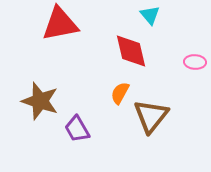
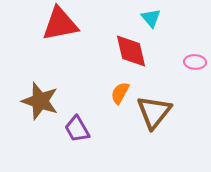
cyan triangle: moved 1 px right, 3 px down
brown triangle: moved 3 px right, 4 px up
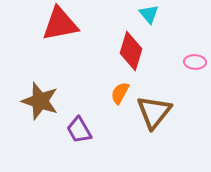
cyan triangle: moved 2 px left, 4 px up
red diamond: rotated 30 degrees clockwise
purple trapezoid: moved 2 px right, 1 px down
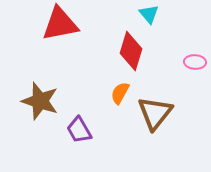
brown triangle: moved 1 px right, 1 px down
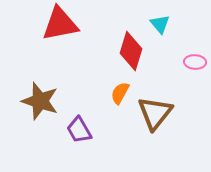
cyan triangle: moved 11 px right, 10 px down
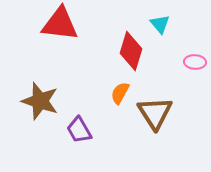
red triangle: rotated 18 degrees clockwise
brown triangle: rotated 12 degrees counterclockwise
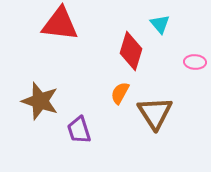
purple trapezoid: rotated 12 degrees clockwise
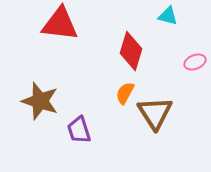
cyan triangle: moved 8 px right, 8 px up; rotated 35 degrees counterclockwise
pink ellipse: rotated 25 degrees counterclockwise
orange semicircle: moved 5 px right
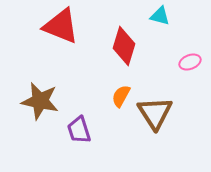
cyan triangle: moved 8 px left
red triangle: moved 1 px right, 2 px down; rotated 15 degrees clockwise
red diamond: moved 7 px left, 5 px up
pink ellipse: moved 5 px left
orange semicircle: moved 4 px left, 3 px down
brown star: rotated 6 degrees counterclockwise
